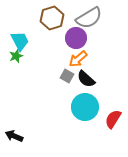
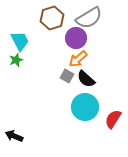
green star: moved 4 px down
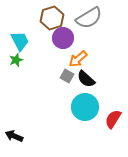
purple circle: moved 13 px left
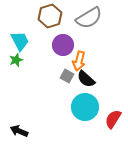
brown hexagon: moved 2 px left, 2 px up
purple circle: moved 7 px down
orange arrow: moved 1 px right, 2 px down; rotated 36 degrees counterclockwise
black arrow: moved 5 px right, 5 px up
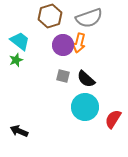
gray semicircle: rotated 12 degrees clockwise
cyan trapezoid: rotated 25 degrees counterclockwise
orange arrow: moved 18 px up
gray square: moved 4 px left; rotated 16 degrees counterclockwise
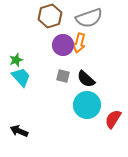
cyan trapezoid: moved 1 px right, 36 px down; rotated 10 degrees clockwise
cyan circle: moved 2 px right, 2 px up
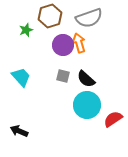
orange arrow: rotated 150 degrees clockwise
green star: moved 10 px right, 30 px up
red semicircle: rotated 24 degrees clockwise
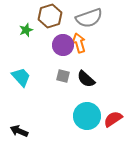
cyan circle: moved 11 px down
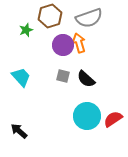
black arrow: rotated 18 degrees clockwise
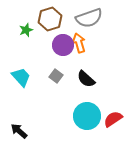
brown hexagon: moved 3 px down
gray square: moved 7 px left; rotated 24 degrees clockwise
